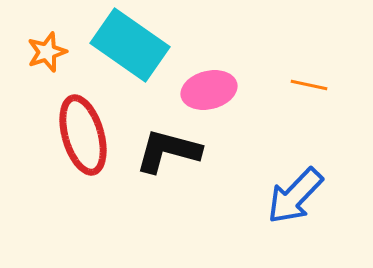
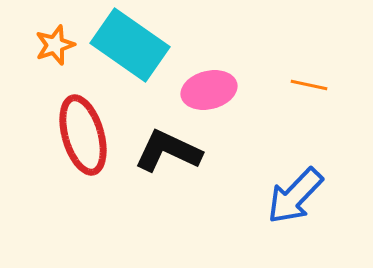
orange star: moved 8 px right, 7 px up
black L-shape: rotated 10 degrees clockwise
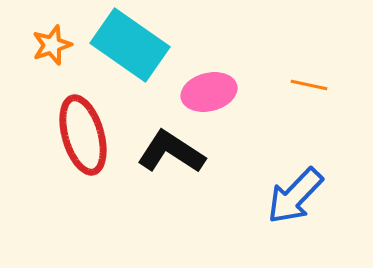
orange star: moved 3 px left
pink ellipse: moved 2 px down
black L-shape: moved 3 px right, 1 px down; rotated 8 degrees clockwise
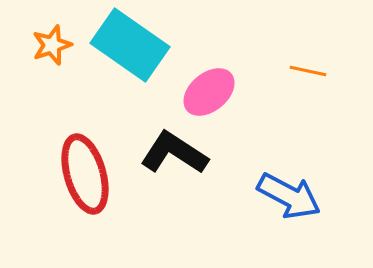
orange line: moved 1 px left, 14 px up
pink ellipse: rotated 26 degrees counterclockwise
red ellipse: moved 2 px right, 39 px down
black L-shape: moved 3 px right, 1 px down
blue arrow: moved 6 px left; rotated 106 degrees counterclockwise
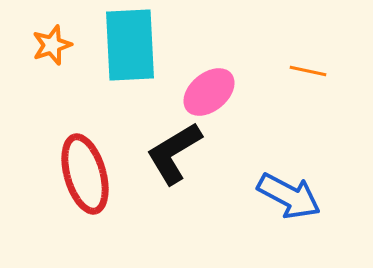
cyan rectangle: rotated 52 degrees clockwise
black L-shape: rotated 64 degrees counterclockwise
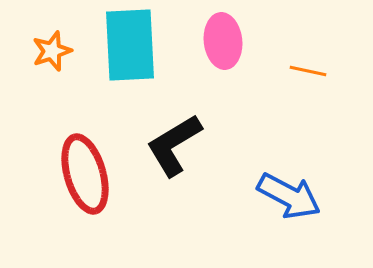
orange star: moved 6 px down
pink ellipse: moved 14 px right, 51 px up; rotated 56 degrees counterclockwise
black L-shape: moved 8 px up
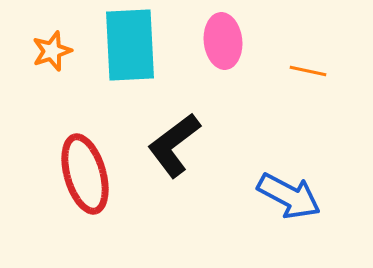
black L-shape: rotated 6 degrees counterclockwise
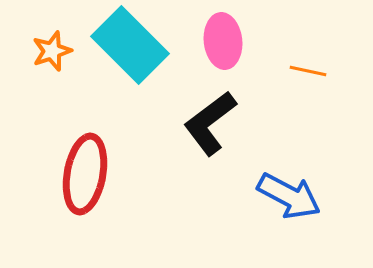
cyan rectangle: rotated 42 degrees counterclockwise
black L-shape: moved 36 px right, 22 px up
red ellipse: rotated 26 degrees clockwise
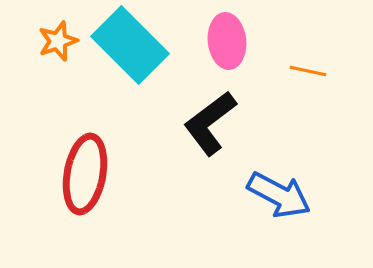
pink ellipse: moved 4 px right
orange star: moved 6 px right, 10 px up
blue arrow: moved 10 px left, 1 px up
